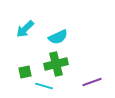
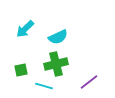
green square: moved 4 px left, 2 px up
purple line: moved 3 px left; rotated 18 degrees counterclockwise
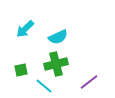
cyan line: rotated 24 degrees clockwise
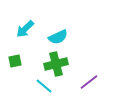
green square: moved 6 px left, 9 px up
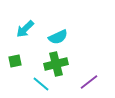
cyan line: moved 3 px left, 2 px up
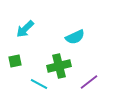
cyan semicircle: moved 17 px right
green cross: moved 3 px right, 2 px down
cyan line: moved 2 px left; rotated 12 degrees counterclockwise
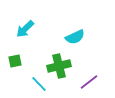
cyan line: rotated 18 degrees clockwise
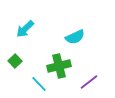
green square: rotated 32 degrees counterclockwise
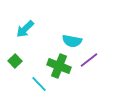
cyan semicircle: moved 3 px left, 4 px down; rotated 36 degrees clockwise
green cross: rotated 35 degrees clockwise
purple line: moved 22 px up
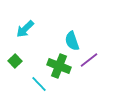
cyan semicircle: rotated 60 degrees clockwise
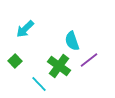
green cross: rotated 15 degrees clockwise
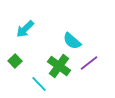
cyan semicircle: rotated 30 degrees counterclockwise
purple line: moved 3 px down
